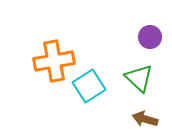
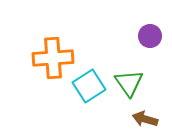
purple circle: moved 1 px up
orange cross: moved 1 px left, 3 px up; rotated 6 degrees clockwise
green triangle: moved 10 px left, 5 px down; rotated 12 degrees clockwise
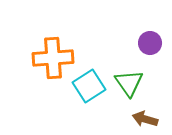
purple circle: moved 7 px down
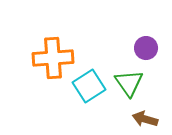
purple circle: moved 4 px left, 5 px down
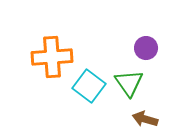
orange cross: moved 1 px left, 1 px up
cyan square: rotated 20 degrees counterclockwise
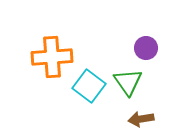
green triangle: moved 1 px left, 1 px up
brown arrow: moved 4 px left; rotated 25 degrees counterclockwise
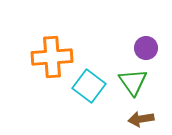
green triangle: moved 5 px right
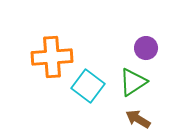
green triangle: rotated 32 degrees clockwise
cyan square: moved 1 px left
brown arrow: moved 3 px left; rotated 40 degrees clockwise
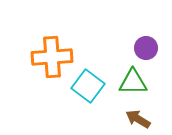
green triangle: rotated 32 degrees clockwise
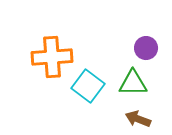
green triangle: moved 1 px down
brown arrow: rotated 10 degrees counterclockwise
